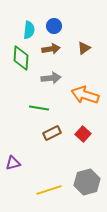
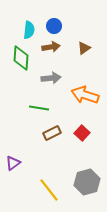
brown arrow: moved 2 px up
red square: moved 1 px left, 1 px up
purple triangle: rotated 21 degrees counterclockwise
yellow line: rotated 70 degrees clockwise
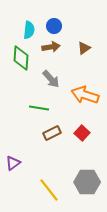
gray arrow: moved 1 px down; rotated 54 degrees clockwise
gray hexagon: rotated 15 degrees clockwise
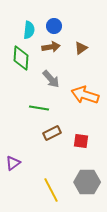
brown triangle: moved 3 px left
red square: moved 1 px left, 8 px down; rotated 35 degrees counterclockwise
yellow line: moved 2 px right; rotated 10 degrees clockwise
